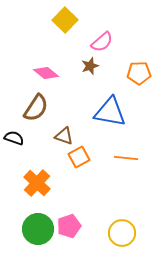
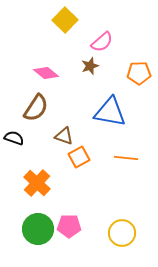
pink pentagon: rotated 20 degrees clockwise
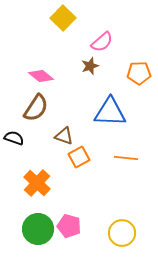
yellow square: moved 2 px left, 2 px up
pink diamond: moved 5 px left, 3 px down
blue triangle: rotated 8 degrees counterclockwise
pink pentagon: rotated 15 degrees clockwise
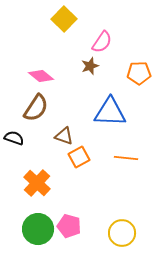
yellow square: moved 1 px right, 1 px down
pink semicircle: rotated 15 degrees counterclockwise
